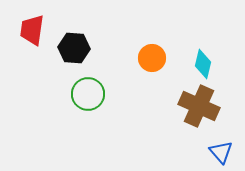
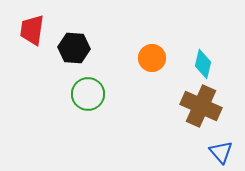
brown cross: moved 2 px right
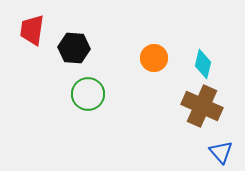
orange circle: moved 2 px right
brown cross: moved 1 px right
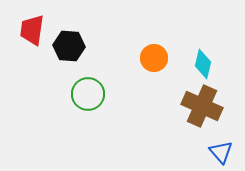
black hexagon: moved 5 px left, 2 px up
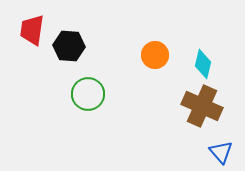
orange circle: moved 1 px right, 3 px up
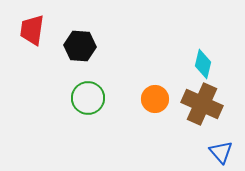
black hexagon: moved 11 px right
orange circle: moved 44 px down
green circle: moved 4 px down
brown cross: moved 2 px up
